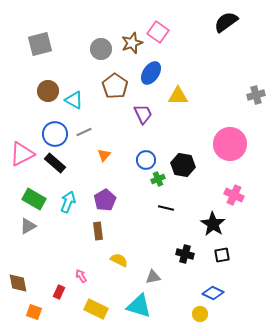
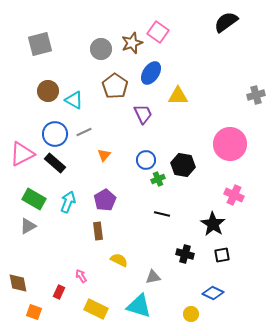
black line at (166, 208): moved 4 px left, 6 px down
yellow circle at (200, 314): moved 9 px left
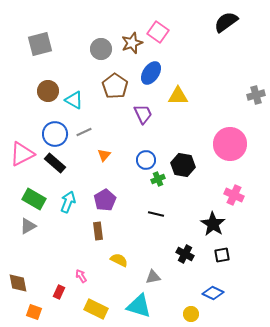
black line at (162, 214): moved 6 px left
black cross at (185, 254): rotated 12 degrees clockwise
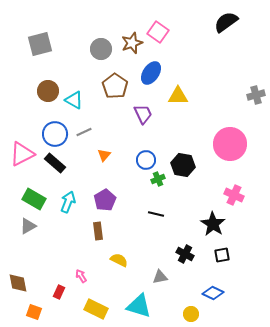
gray triangle at (153, 277): moved 7 px right
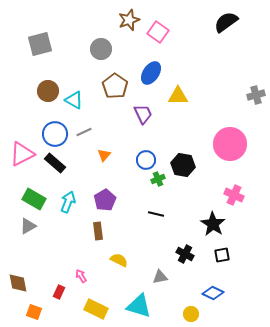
brown star at (132, 43): moved 3 px left, 23 px up
